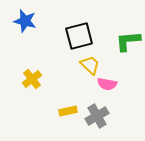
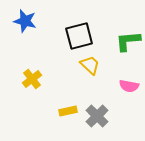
pink semicircle: moved 22 px right, 2 px down
gray cross: rotated 15 degrees counterclockwise
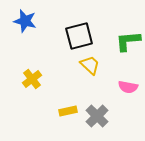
pink semicircle: moved 1 px left, 1 px down
